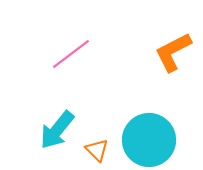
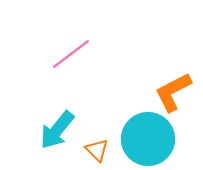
orange L-shape: moved 40 px down
cyan circle: moved 1 px left, 1 px up
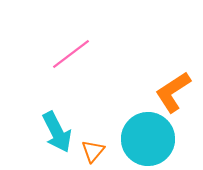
orange L-shape: rotated 6 degrees counterclockwise
cyan arrow: moved 2 px down; rotated 66 degrees counterclockwise
orange triangle: moved 4 px left, 1 px down; rotated 25 degrees clockwise
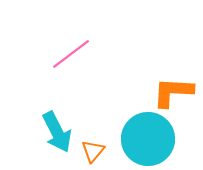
orange L-shape: rotated 36 degrees clockwise
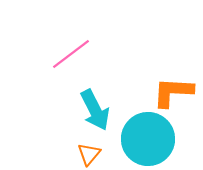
cyan arrow: moved 38 px right, 22 px up
orange triangle: moved 4 px left, 3 px down
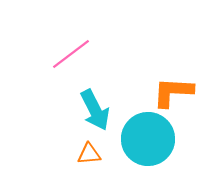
orange triangle: rotated 45 degrees clockwise
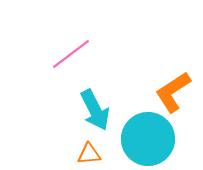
orange L-shape: rotated 36 degrees counterclockwise
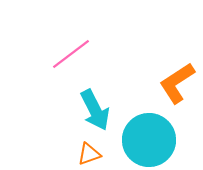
orange L-shape: moved 4 px right, 9 px up
cyan circle: moved 1 px right, 1 px down
orange triangle: rotated 15 degrees counterclockwise
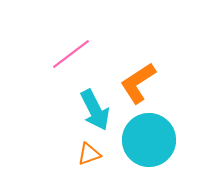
orange L-shape: moved 39 px left
